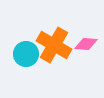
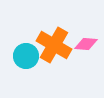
cyan circle: moved 2 px down
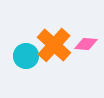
orange cross: rotated 12 degrees clockwise
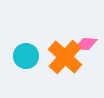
orange cross: moved 11 px right, 12 px down
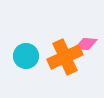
orange cross: rotated 24 degrees clockwise
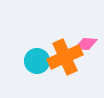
cyan circle: moved 11 px right, 5 px down
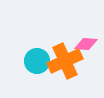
orange cross: moved 4 px down
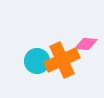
orange cross: moved 3 px left, 1 px up
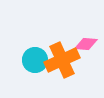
cyan circle: moved 2 px left, 1 px up
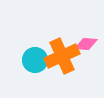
orange cross: moved 4 px up
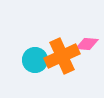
pink diamond: moved 1 px right
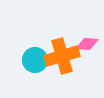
orange cross: rotated 8 degrees clockwise
